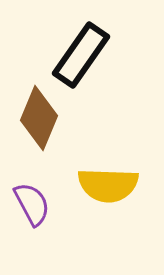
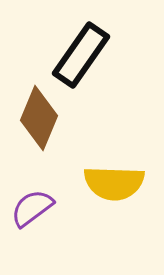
yellow semicircle: moved 6 px right, 2 px up
purple semicircle: moved 4 px down; rotated 99 degrees counterclockwise
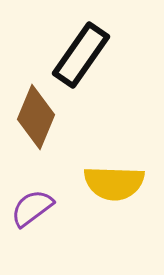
brown diamond: moved 3 px left, 1 px up
